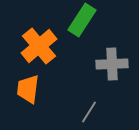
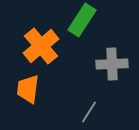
orange cross: moved 2 px right
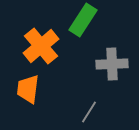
green rectangle: moved 1 px right
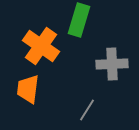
green rectangle: moved 4 px left; rotated 16 degrees counterclockwise
orange cross: rotated 15 degrees counterclockwise
gray line: moved 2 px left, 2 px up
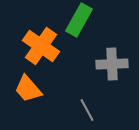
green rectangle: rotated 12 degrees clockwise
orange trapezoid: rotated 48 degrees counterclockwise
gray line: rotated 60 degrees counterclockwise
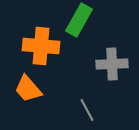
orange cross: rotated 30 degrees counterclockwise
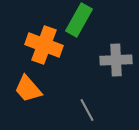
orange cross: moved 3 px right, 1 px up; rotated 15 degrees clockwise
gray cross: moved 4 px right, 4 px up
